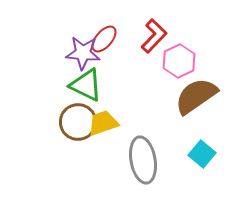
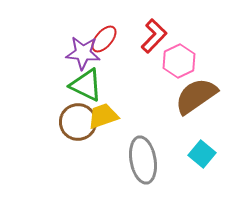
yellow trapezoid: moved 7 px up
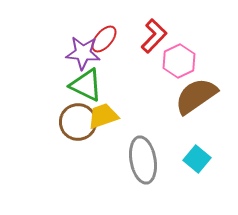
cyan square: moved 5 px left, 5 px down
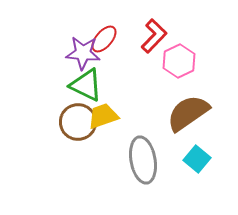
brown semicircle: moved 8 px left, 17 px down
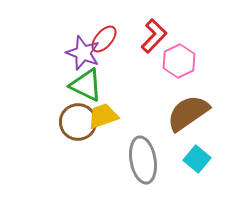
purple star: rotated 16 degrees clockwise
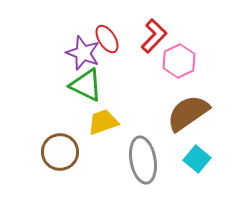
red ellipse: moved 3 px right; rotated 72 degrees counterclockwise
yellow trapezoid: moved 6 px down
brown circle: moved 18 px left, 30 px down
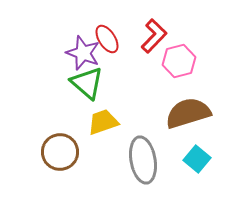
pink hexagon: rotated 12 degrees clockwise
green triangle: moved 1 px right, 2 px up; rotated 15 degrees clockwise
brown semicircle: rotated 18 degrees clockwise
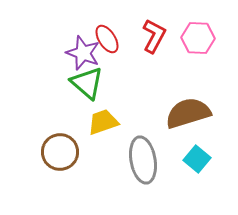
red L-shape: rotated 16 degrees counterclockwise
pink hexagon: moved 19 px right, 23 px up; rotated 16 degrees clockwise
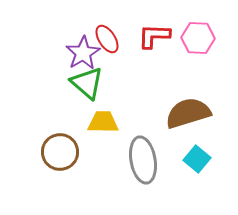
red L-shape: rotated 116 degrees counterclockwise
purple star: rotated 20 degrees clockwise
yellow trapezoid: rotated 20 degrees clockwise
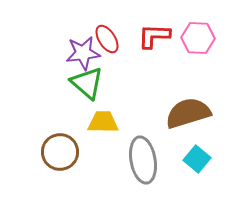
purple star: rotated 24 degrees clockwise
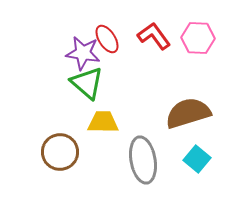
red L-shape: rotated 52 degrees clockwise
purple star: rotated 16 degrees clockwise
